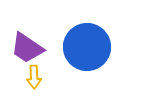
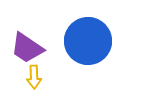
blue circle: moved 1 px right, 6 px up
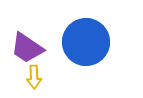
blue circle: moved 2 px left, 1 px down
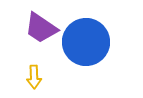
purple trapezoid: moved 14 px right, 20 px up
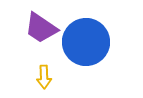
yellow arrow: moved 10 px right
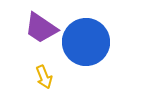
yellow arrow: rotated 20 degrees counterclockwise
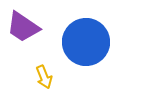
purple trapezoid: moved 18 px left, 1 px up
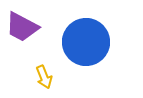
purple trapezoid: moved 1 px left; rotated 6 degrees counterclockwise
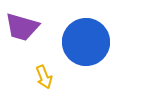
purple trapezoid: rotated 12 degrees counterclockwise
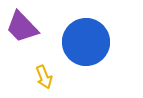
purple trapezoid: rotated 30 degrees clockwise
